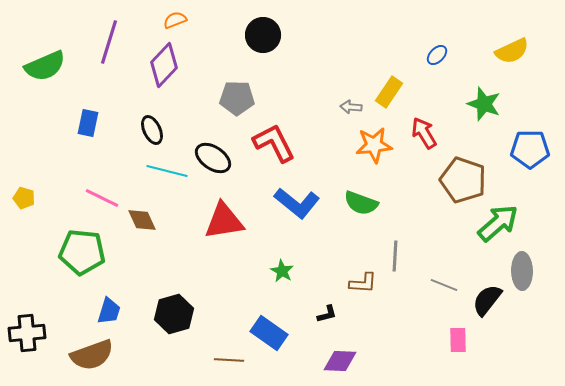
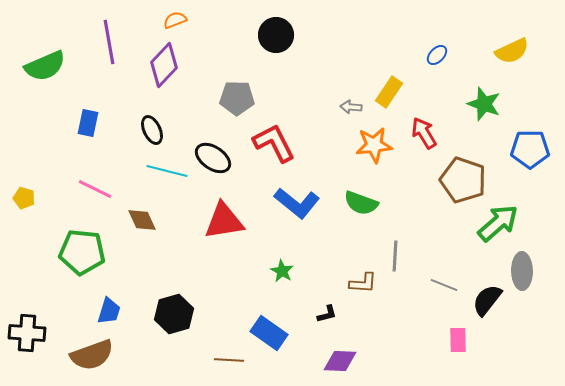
black circle at (263, 35): moved 13 px right
purple line at (109, 42): rotated 27 degrees counterclockwise
pink line at (102, 198): moved 7 px left, 9 px up
black cross at (27, 333): rotated 9 degrees clockwise
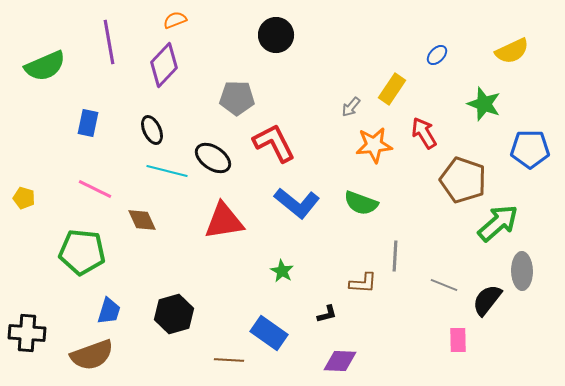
yellow rectangle at (389, 92): moved 3 px right, 3 px up
gray arrow at (351, 107): rotated 55 degrees counterclockwise
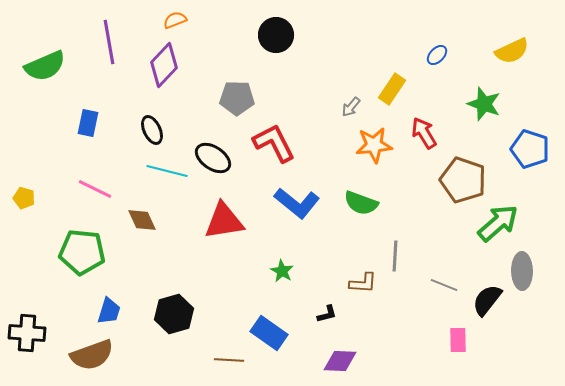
blue pentagon at (530, 149): rotated 18 degrees clockwise
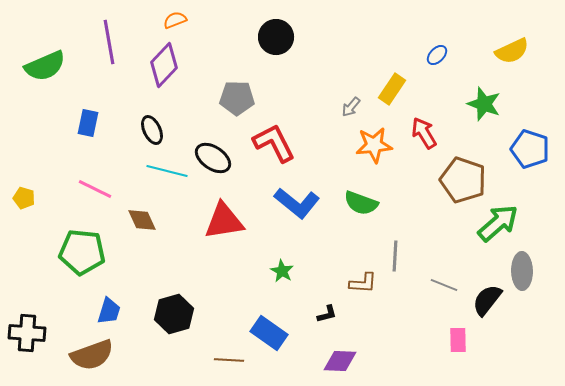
black circle at (276, 35): moved 2 px down
